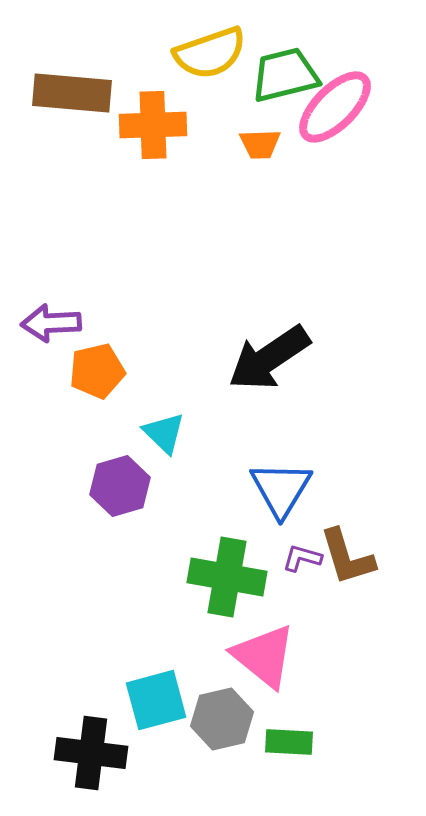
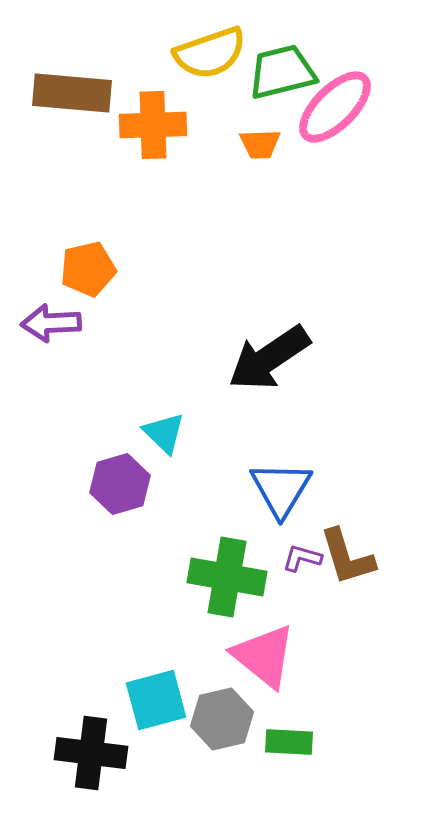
green trapezoid: moved 3 px left, 3 px up
orange pentagon: moved 9 px left, 102 px up
purple hexagon: moved 2 px up
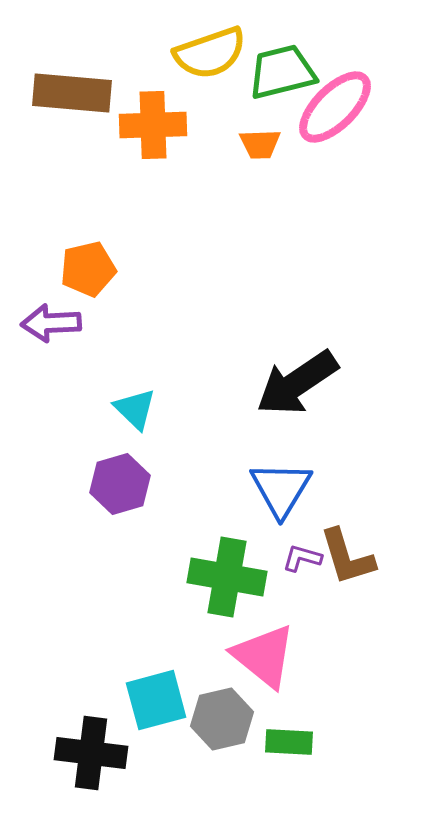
black arrow: moved 28 px right, 25 px down
cyan triangle: moved 29 px left, 24 px up
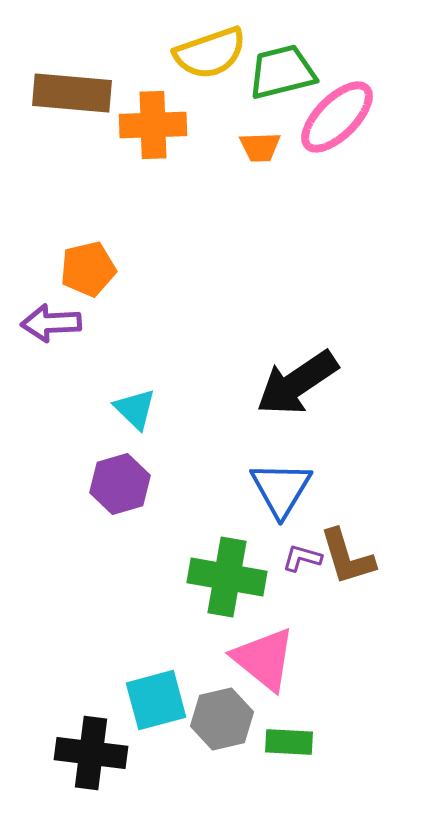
pink ellipse: moved 2 px right, 10 px down
orange trapezoid: moved 3 px down
pink triangle: moved 3 px down
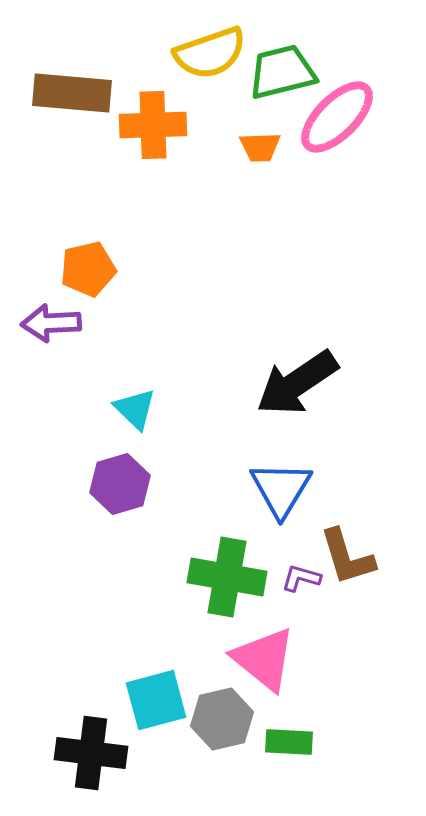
purple L-shape: moved 1 px left, 20 px down
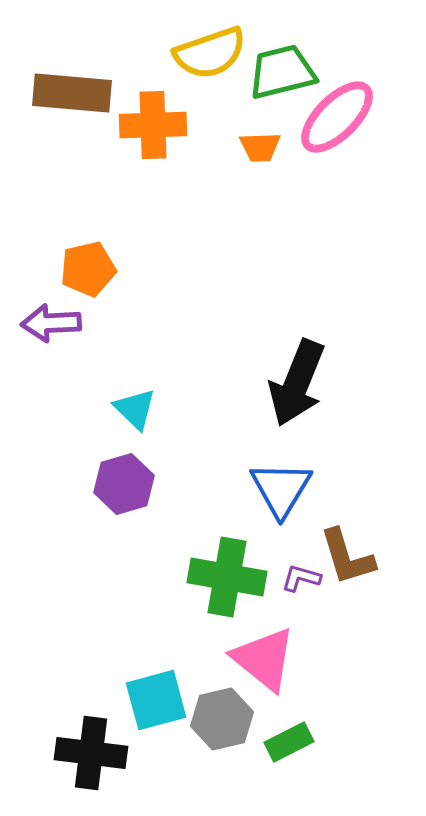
black arrow: rotated 34 degrees counterclockwise
purple hexagon: moved 4 px right
green rectangle: rotated 30 degrees counterclockwise
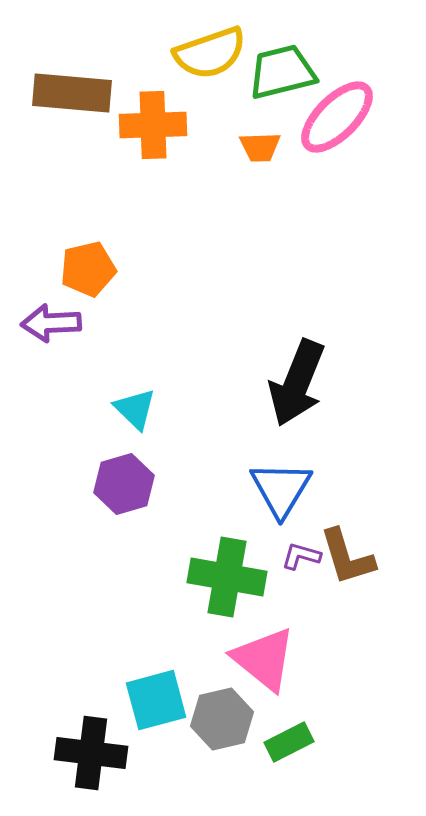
purple L-shape: moved 22 px up
